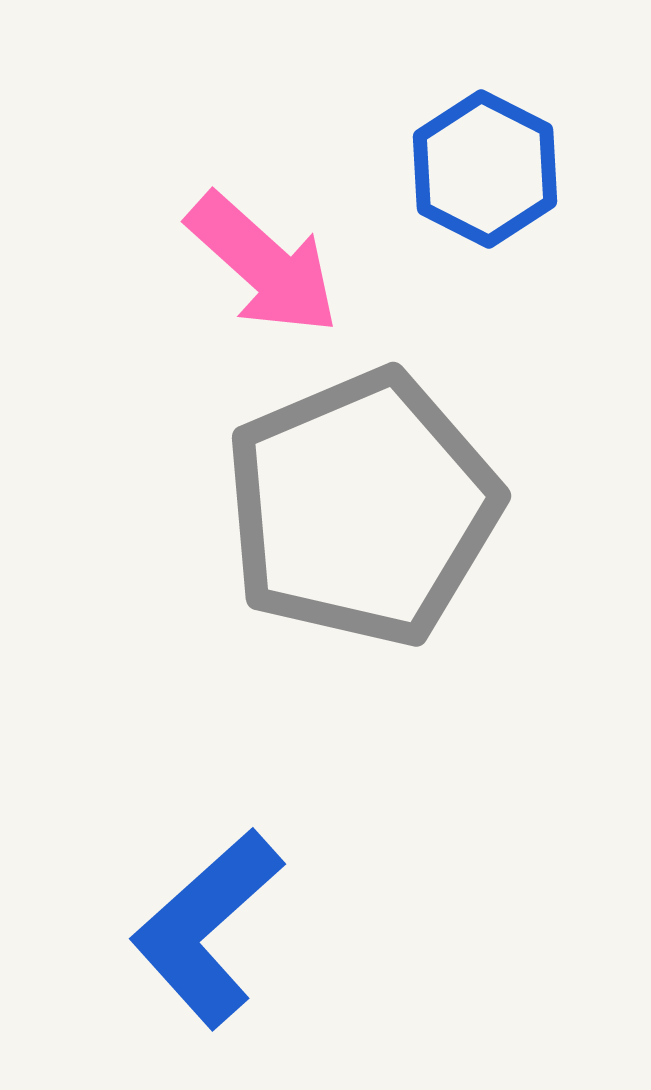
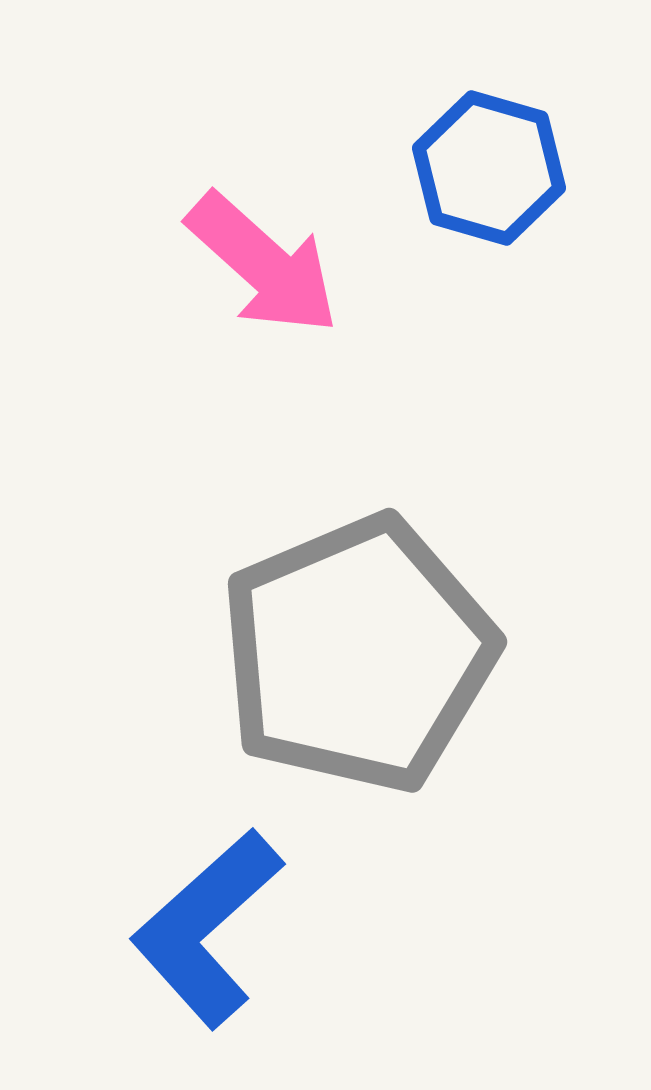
blue hexagon: moved 4 px right, 1 px up; rotated 11 degrees counterclockwise
gray pentagon: moved 4 px left, 146 px down
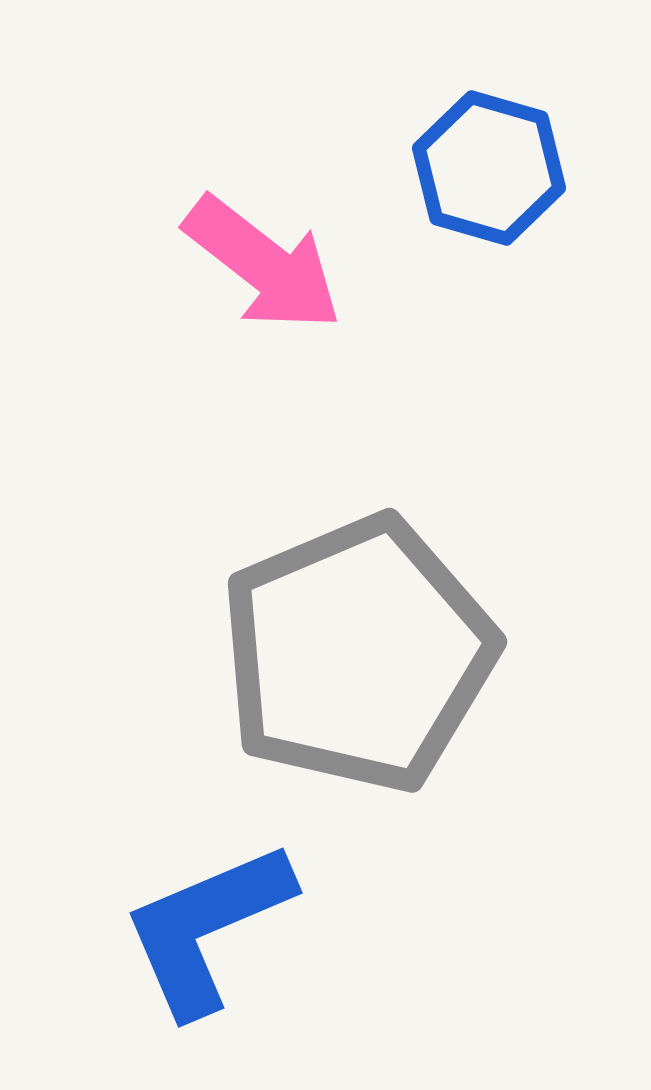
pink arrow: rotated 4 degrees counterclockwise
blue L-shape: rotated 19 degrees clockwise
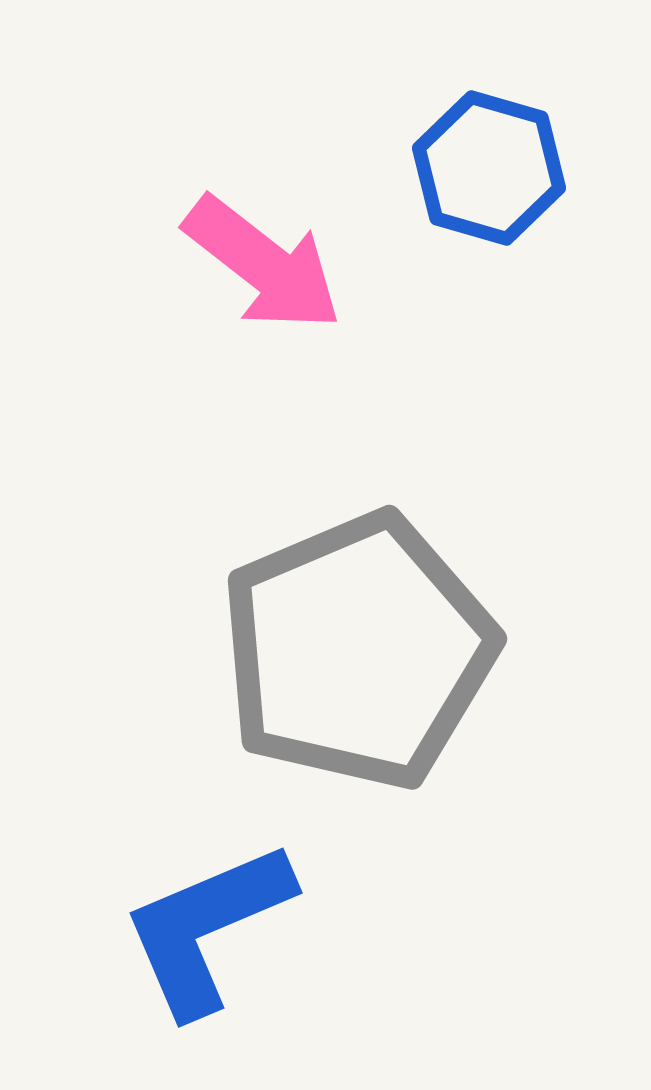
gray pentagon: moved 3 px up
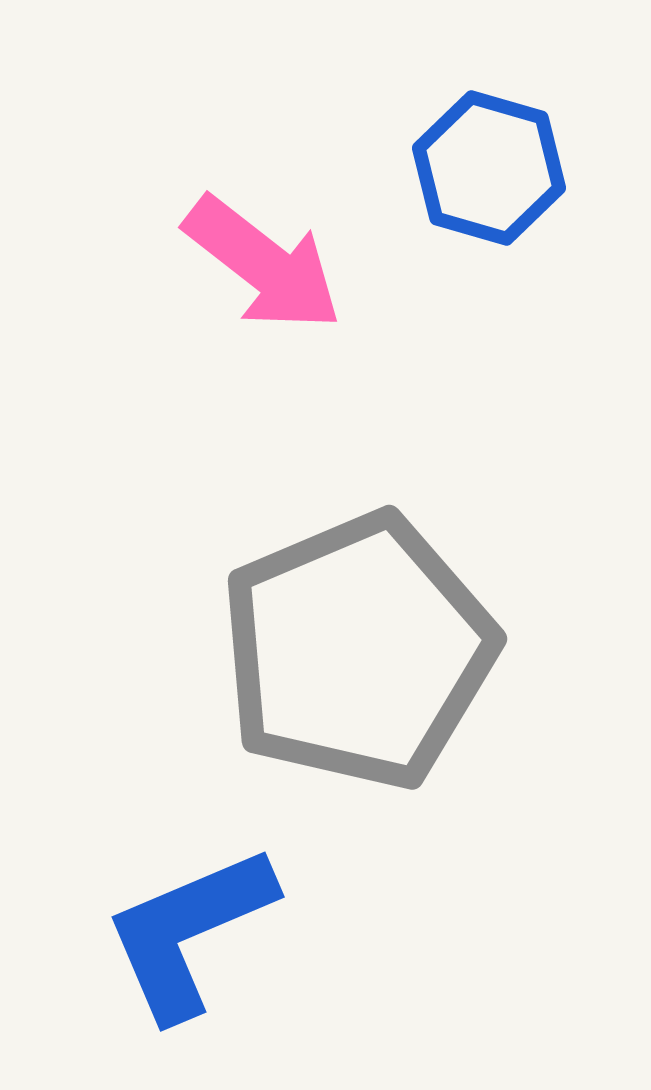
blue L-shape: moved 18 px left, 4 px down
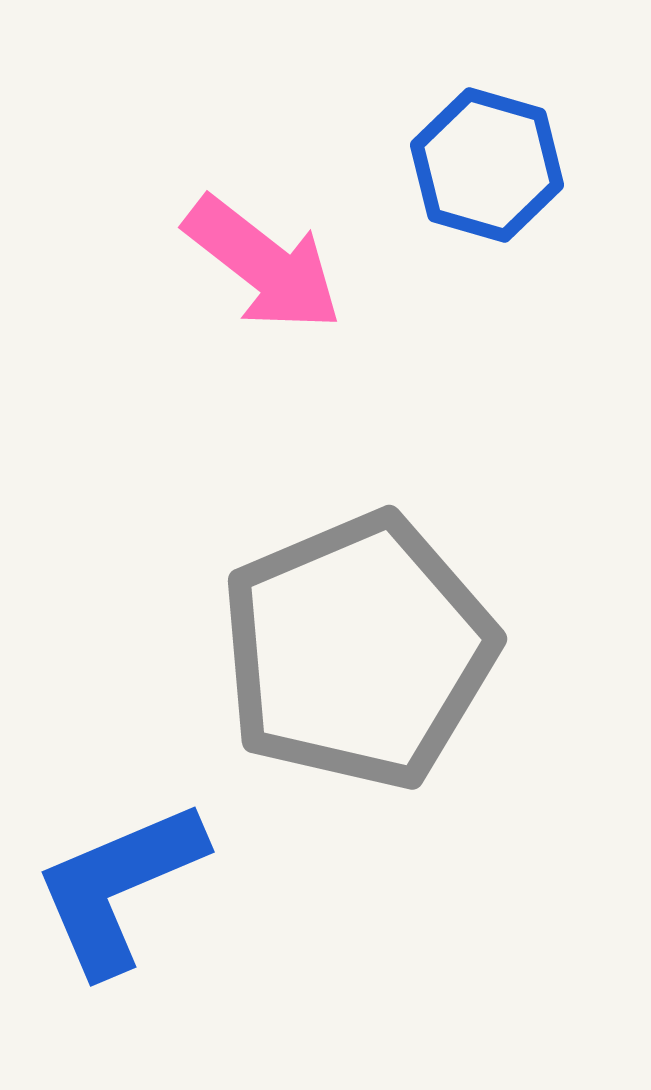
blue hexagon: moved 2 px left, 3 px up
blue L-shape: moved 70 px left, 45 px up
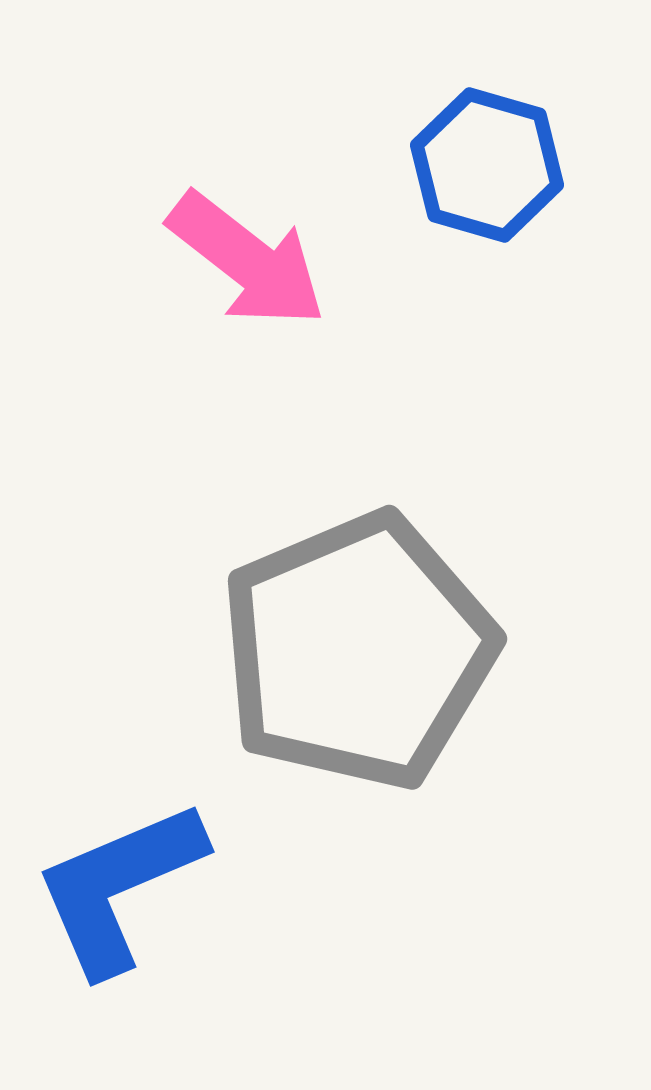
pink arrow: moved 16 px left, 4 px up
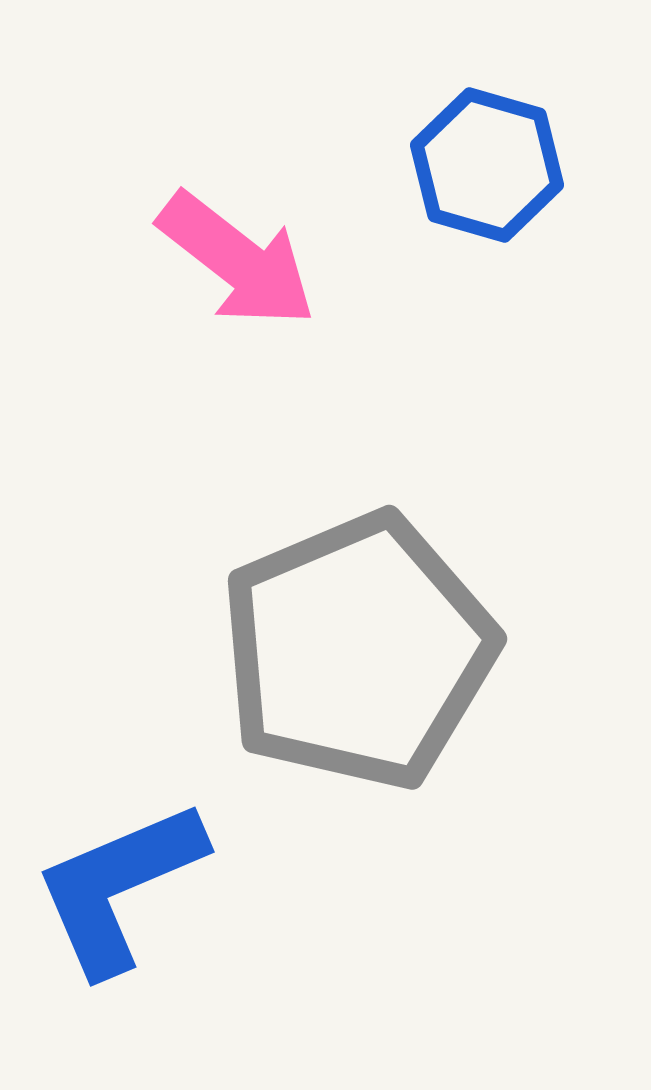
pink arrow: moved 10 px left
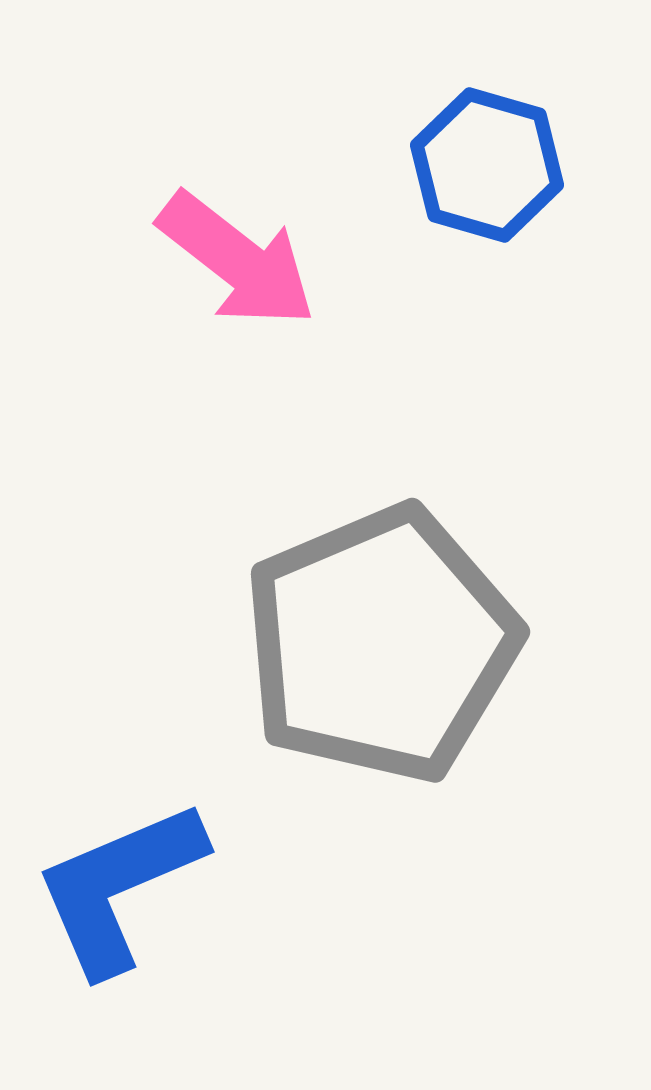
gray pentagon: moved 23 px right, 7 px up
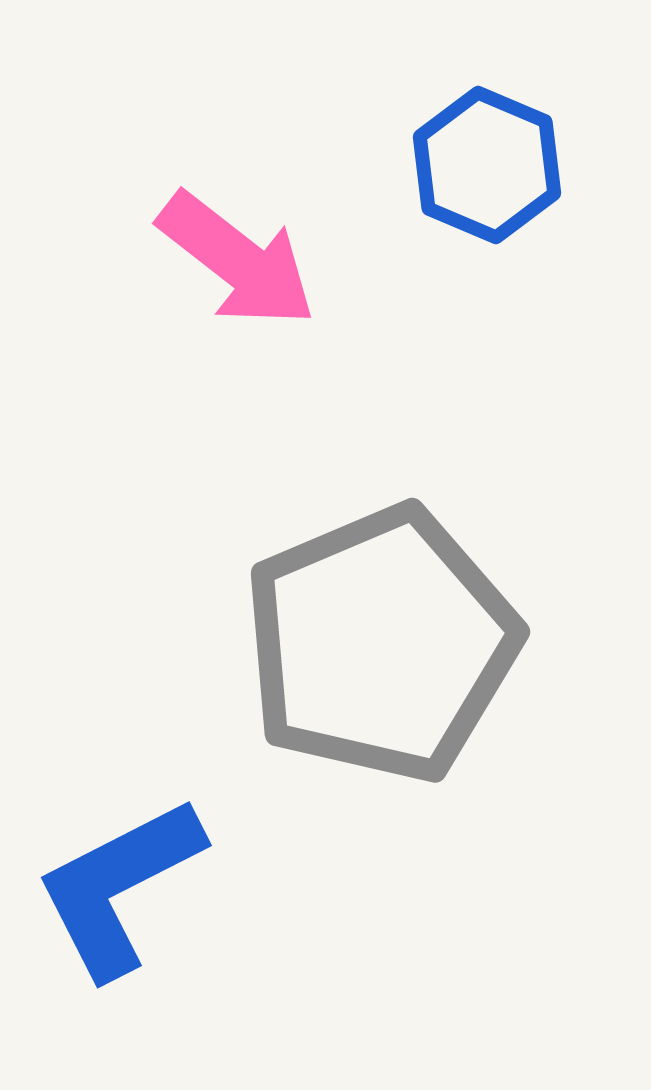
blue hexagon: rotated 7 degrees clockwise
blue L-shape: rotated 4 degrees counterclockwise
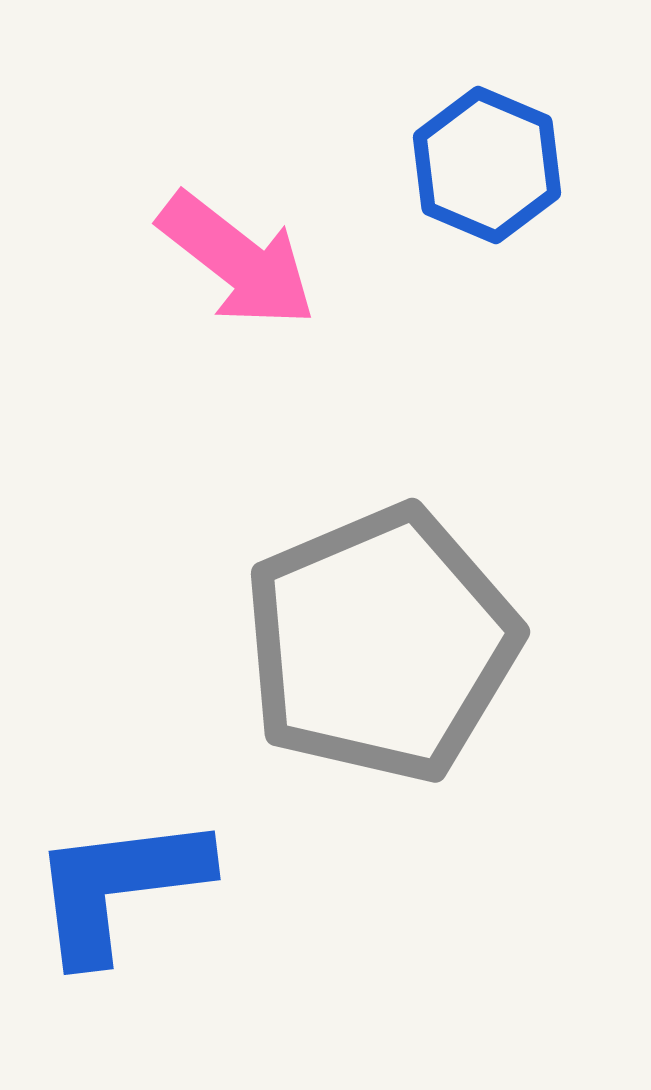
blue L-shape: rotated 20 degrees clockwise
